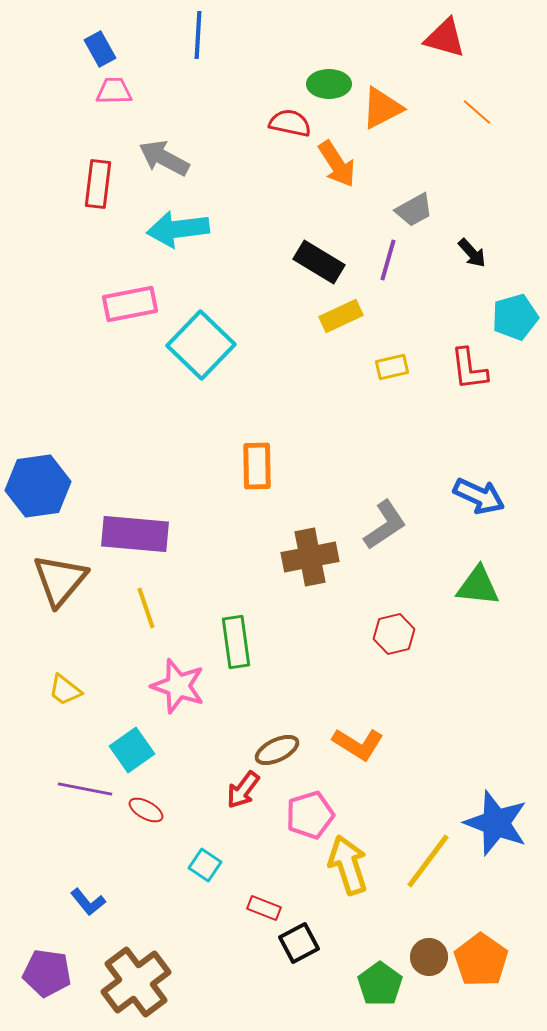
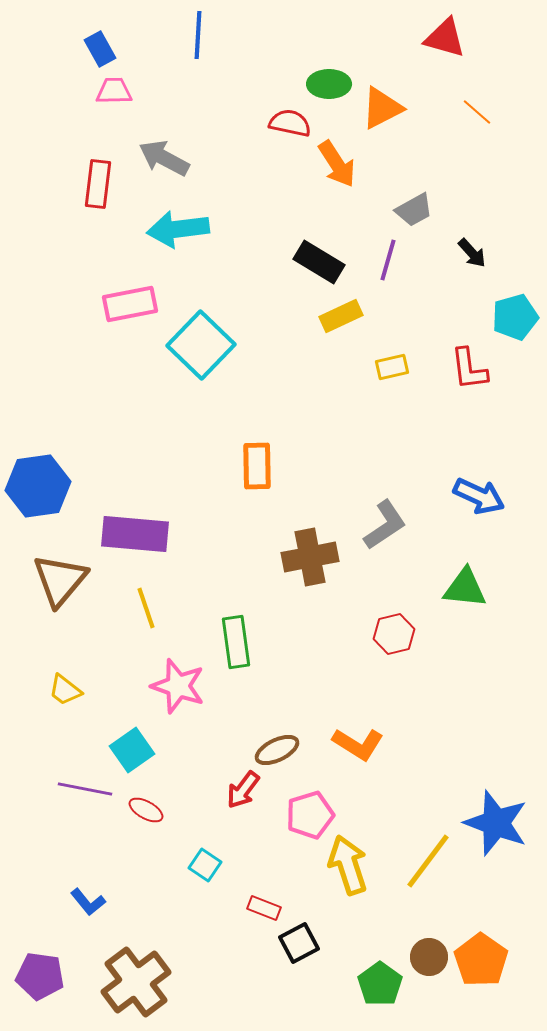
green triangle at (478, 586): moved 13 px left, 2 px down
purple pentagon at (47, 973): moved 7 px left, 3 px down
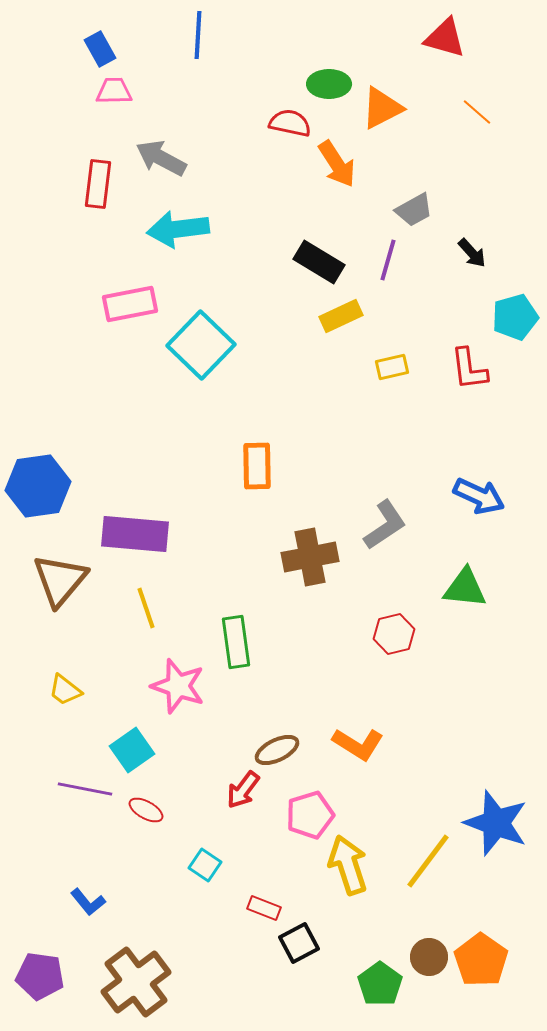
gray arrow at (164, 158): moved 3 px left
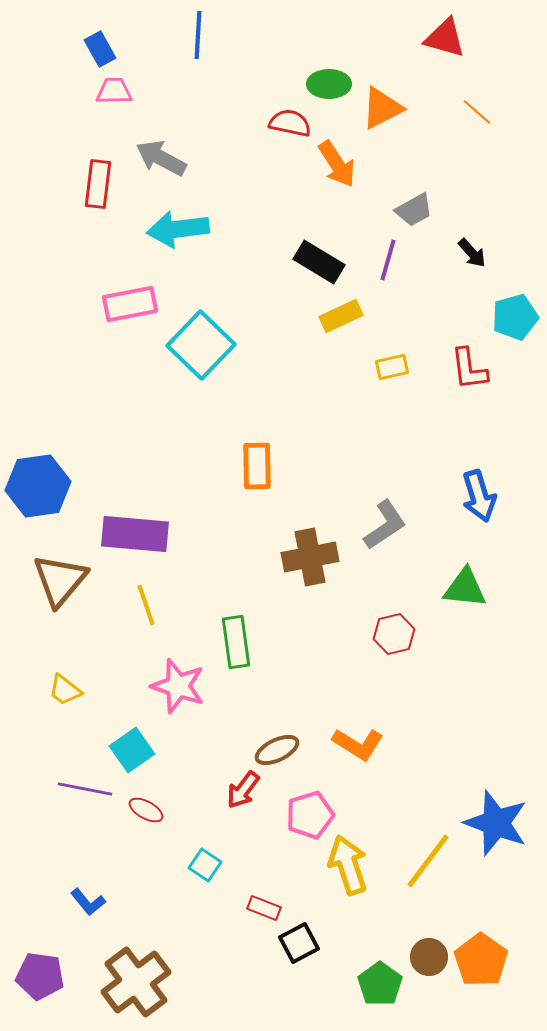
blue arrow at (479, 496): rotated 48 degrees clockwise
yellow line at (146, 608): moved 3 px up
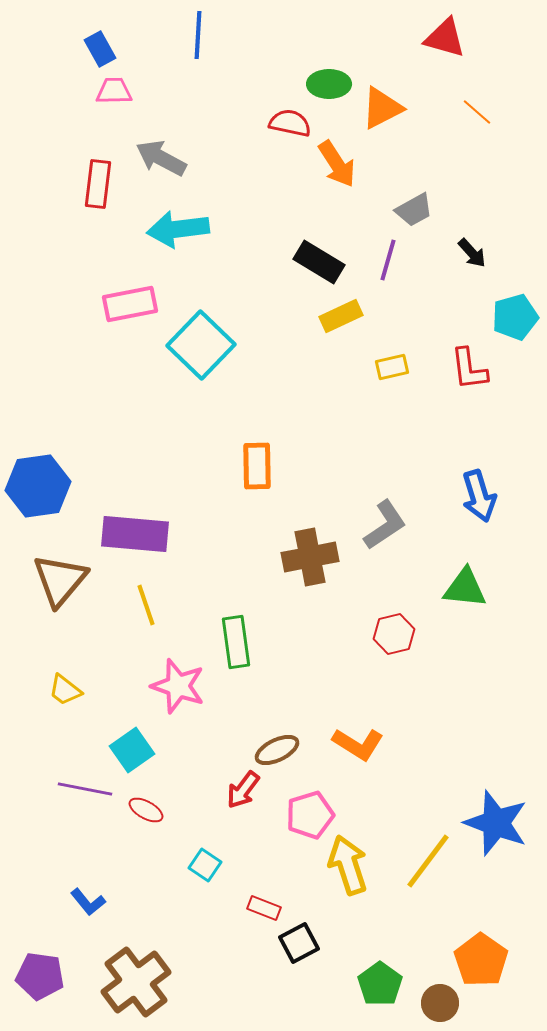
brown circle at (429, 957): moved 11 px right, 46 px down
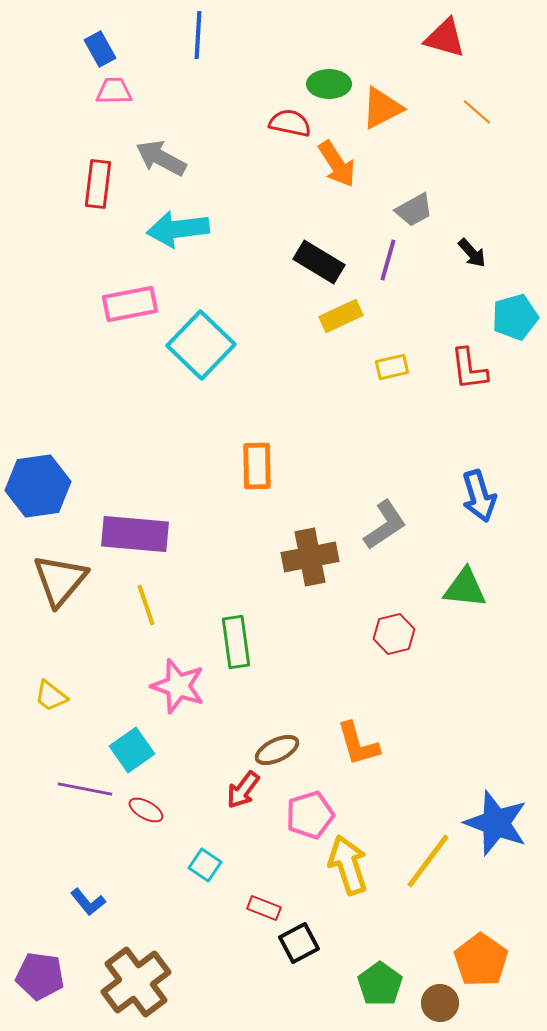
yellow trapezoid at (65, 690): moved 14 px left, 6 px down
orange L-shape at (358, 744): rotated 42 degrees clockwise
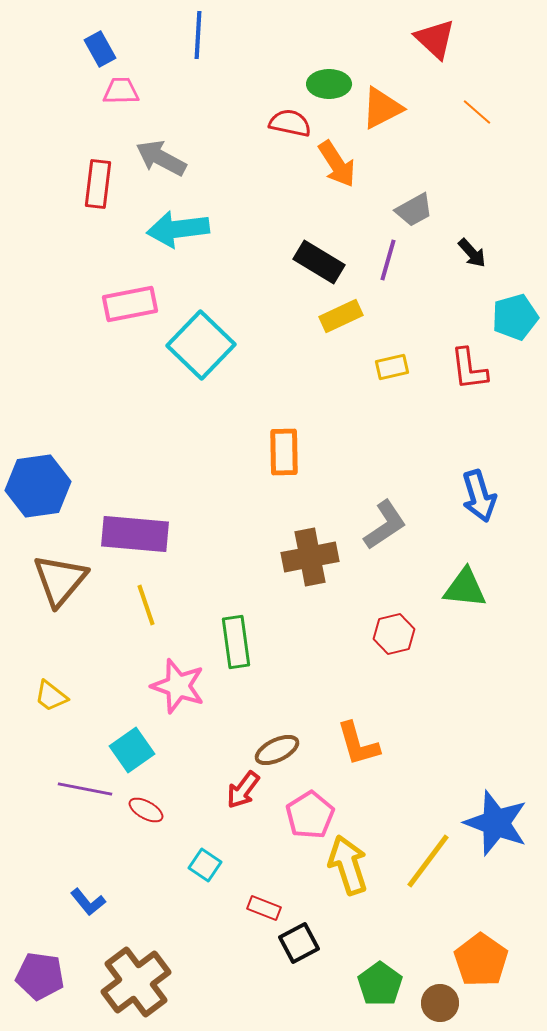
red triangle at (445, 38): moved 10 px left, 1 px down; rotated 27 degrees clockwise
pink trapezoid at (114, 91): moved 7 px right
orange rectangle at (257, 466): moved 27 px right, 14 px up
pink pentagon at (310, 815): rotated 15 degrees counterclockwise
